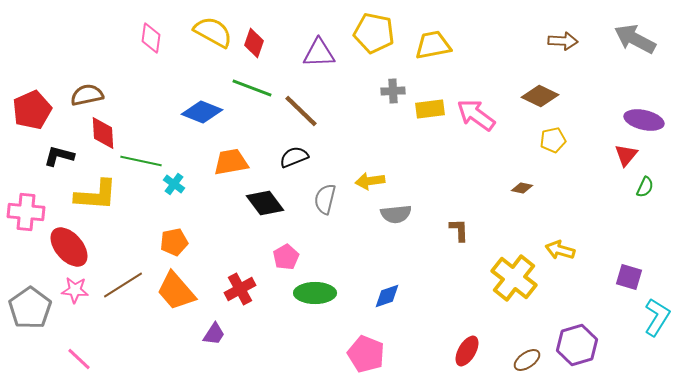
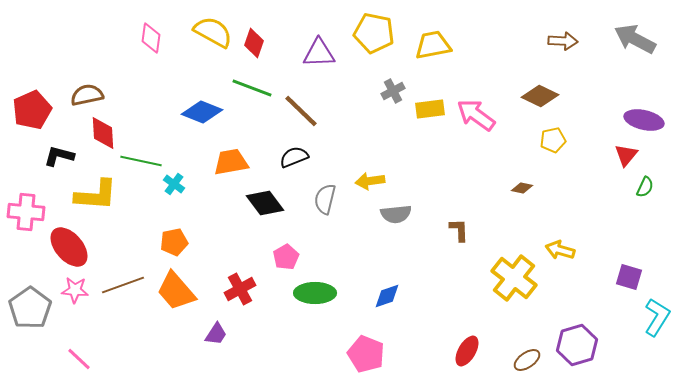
gray cross at (393, 91): rotated 25 degrees counterclockwise
brown line at (123, 285): rotated 12 degrees clockwise
purple trapezoid at (214, 334): moved 2 px right
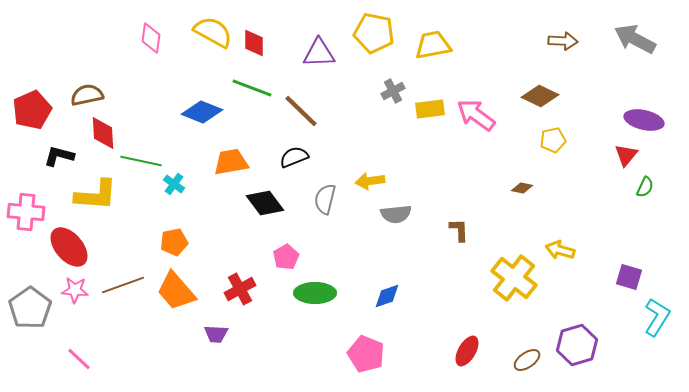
red diamond at (254, 43): rotated 20 degrees counterclockwise
purple trapezoid at (216, 334): rotated 60 degrees clockwise
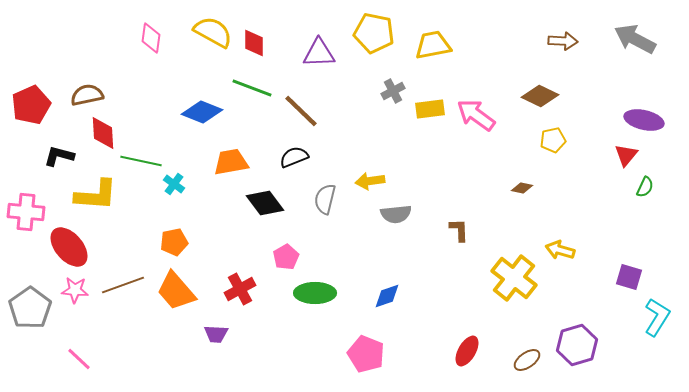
red pentagon at (32, 110): moved 1 px left, 5 px up
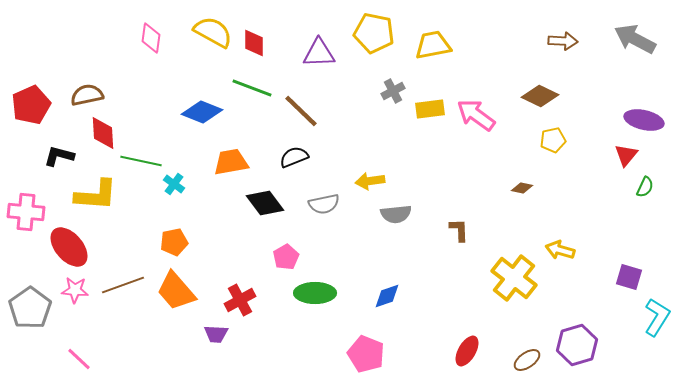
gray semicircle at (325, 199): moved 1 px left, 5 px down; rotated 116 degrees counterclockwise
red cross at (240, 289): moved 11 px down
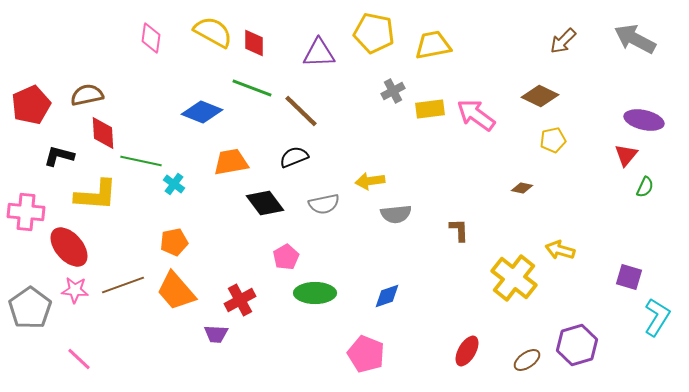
brown arrow at (563, 41): rotated 132 degrees clockwise
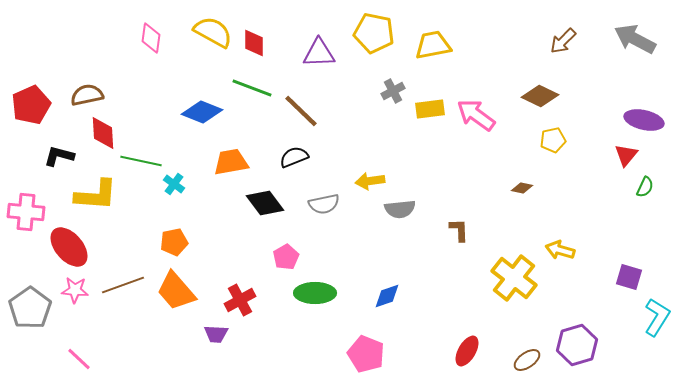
gray semicircle at (396, 214): moved 4 px right, 5 px up
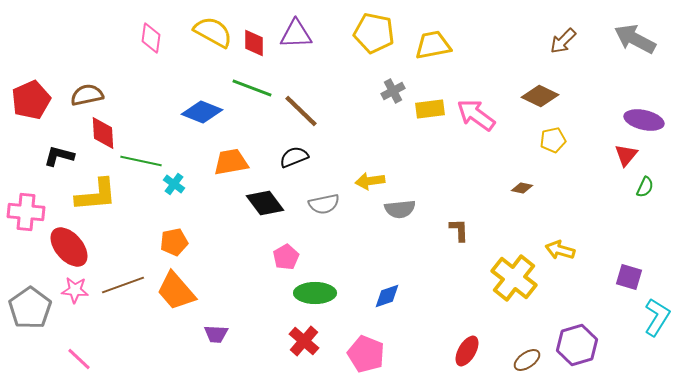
purple triangle at (319, 53): moved 23 px left, 19 px up
red pentagon at (31, 105): moved 5 px up
yellow L-shape at (96, 195): rotated 9 degrees counterclockwise
red cross at (240, 300): moved 64 px right, 41 px down; rotated 20 degrees counterclockwise
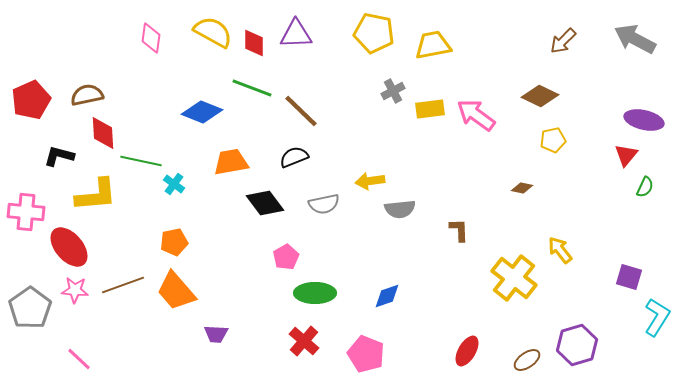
yellow arrow at (560, 250): rotated 36 degrees clockwise
